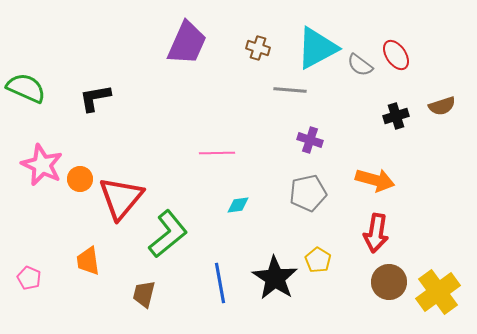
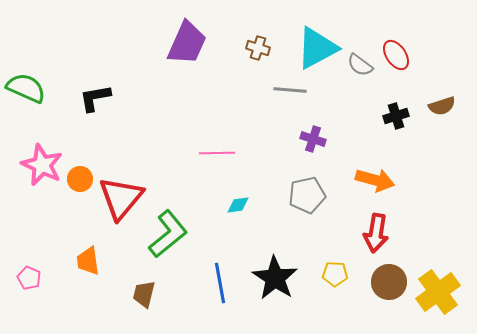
purple cross: moved 3 px right, 1 px up
gray pentagon: moved 1 px left, 2 px down
yellow pentagon: moved 17 px right, 14 px down; rotated 30 degrees counterclockwise
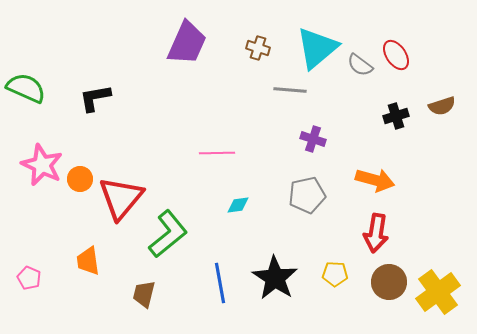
cyan triangle: rotated 12 degrees counterclockwise
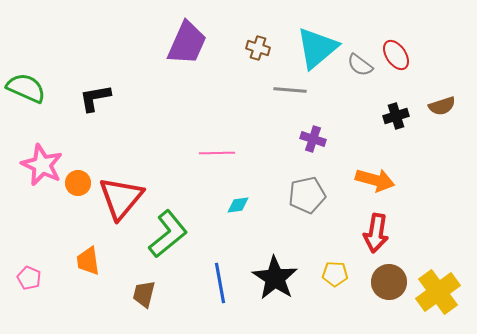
orange circle: moved 2 px left, 4 px down
